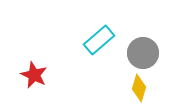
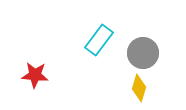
cyan rectangle: rotated 12 degrees counterclockwise
red star: moved 1 px right; rotated 20 degrees counterclockwise
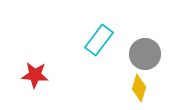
gray circle: moved 2 px right, 1 px down
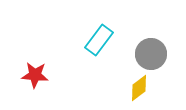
gray circle: moved 6 px right
yellow diamond: rotated 36 degrees clockwise
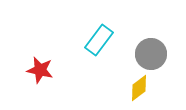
red star: moved 5 px right, 5 px up; rotated 8 degrees clockwise
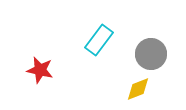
yellow diamond: moved 1 px left, 1 px down; rotated 16 degrees clockwise
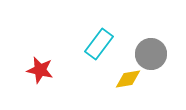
cyan rectangle: moved 4 px down
yellow diamond: moved 10 px left, 10 px up; rotated 12 degrees clockwise
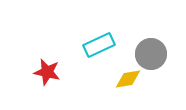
cyan rectangle: moved 1 px down; rotated 28 degrees clockwise
red star: moved 7 px right, 2 px down
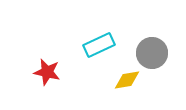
gray circle: moved 1 px right, 1 px up
yellow diamond: moved 1 px left, 1 px down
